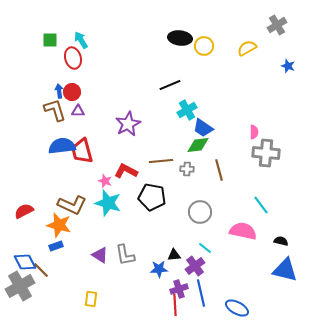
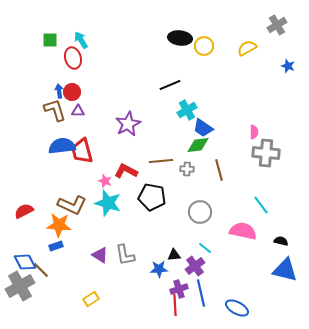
orange star at (59, 225): rotated 10 degrees counterclockwise
yellow rectangle at (91, 299): rotated 49 degrees clockwise
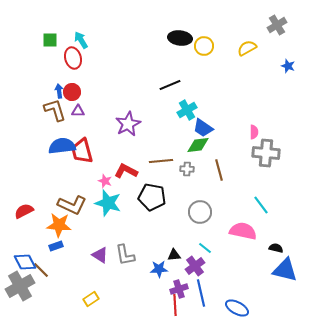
black semicircle at (281, 241): moved 5 px left, 7 px down
